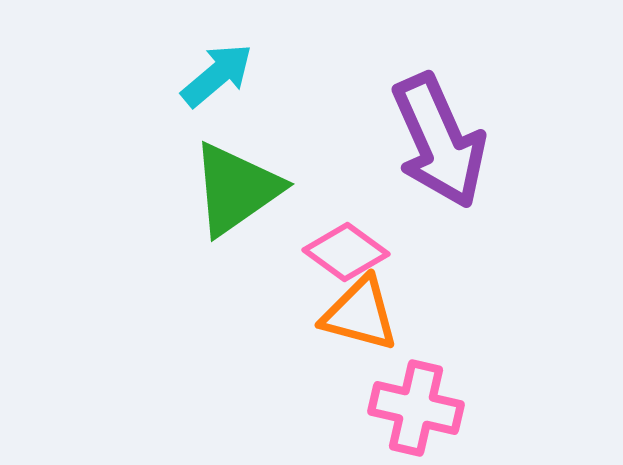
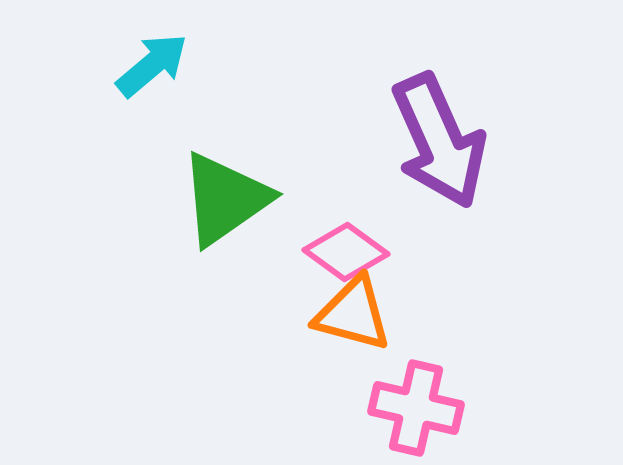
cyan arrow: moved 65 px left, 10 px up
green triangle: moved 11 px left, 10 px down
orange triangle: moved 7 px left
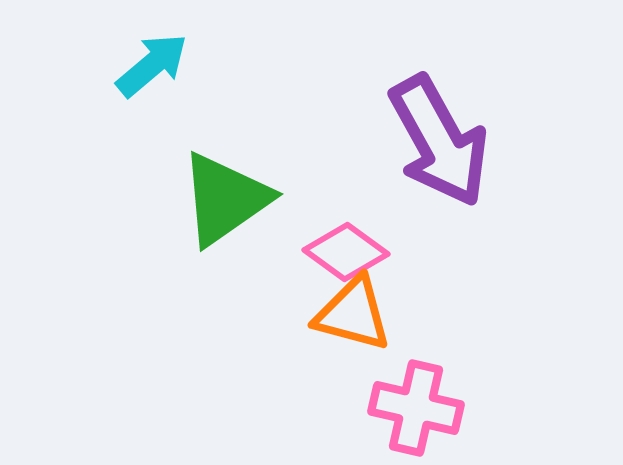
purple arrow: rotated 5 degrees counterclockwise
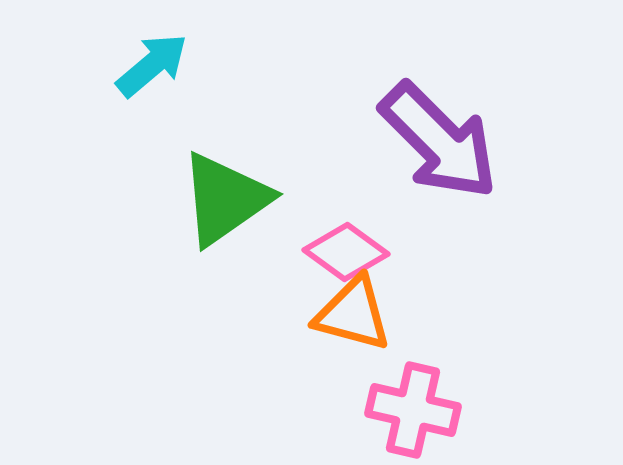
purple arrow: rotated 16 degrees counterclockwise
pink cross: moved 3 px left, 2 px down
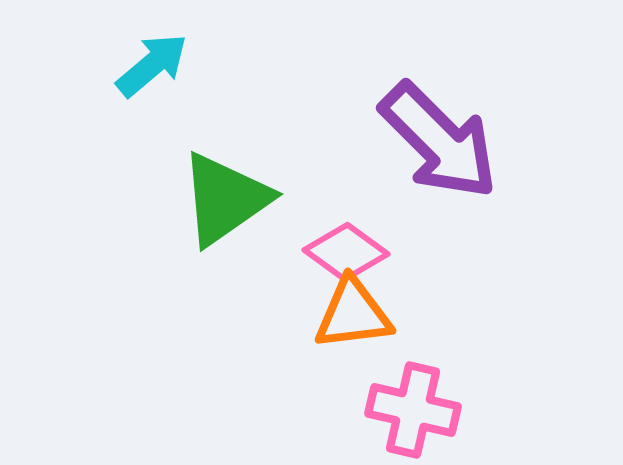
orange triangle: rotated 22 degrees counterclockwise
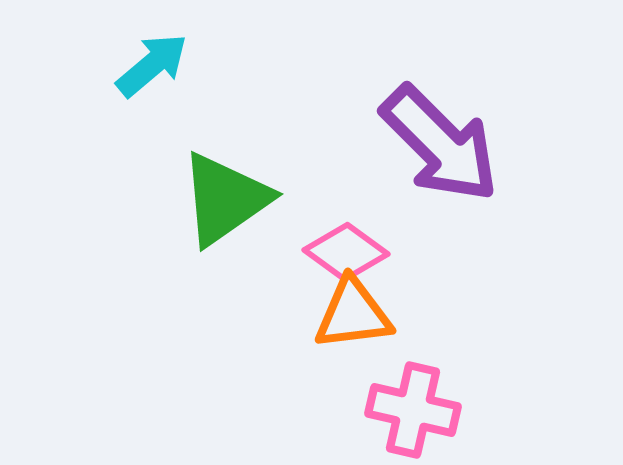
purple arrow: moved 1 px right, 3 px down
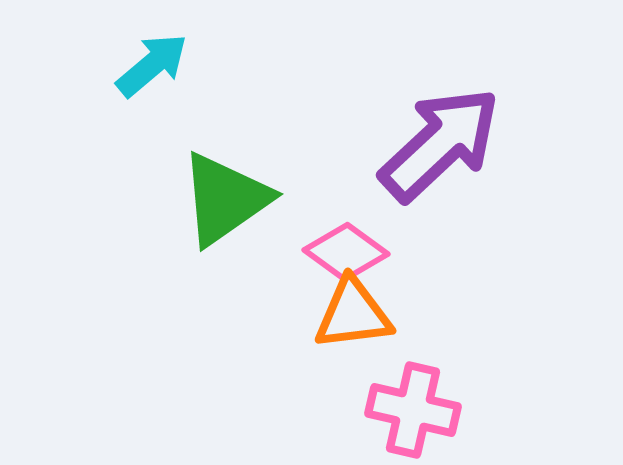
purple arrow: rotated 88 degrees counterclockwise
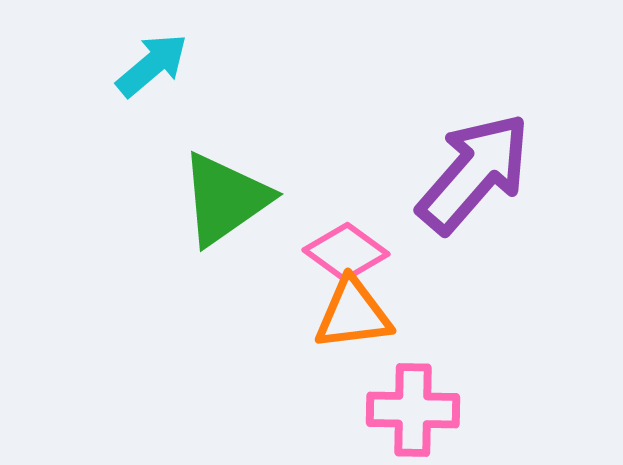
purple arrow: moved 34 px right, 29 px down; rotated 6 degrees counterclockwise
pink cross: rotated 12 degrees counterclockwise
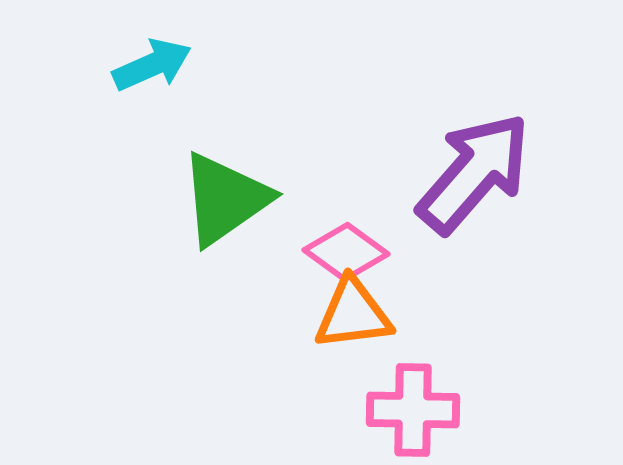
cyan arrow: rotated 16 degrees clockwise
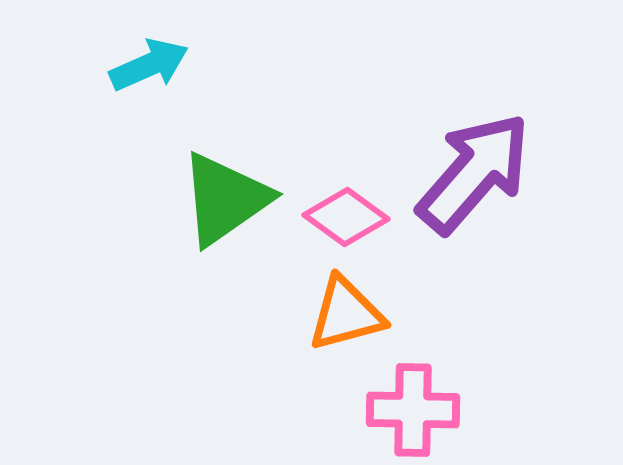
cyan arrow: moved 3 px left
pink diamond: moved 35 px up
orange triangle: moved 7 px left; rotated 8 degrees counterclockwise
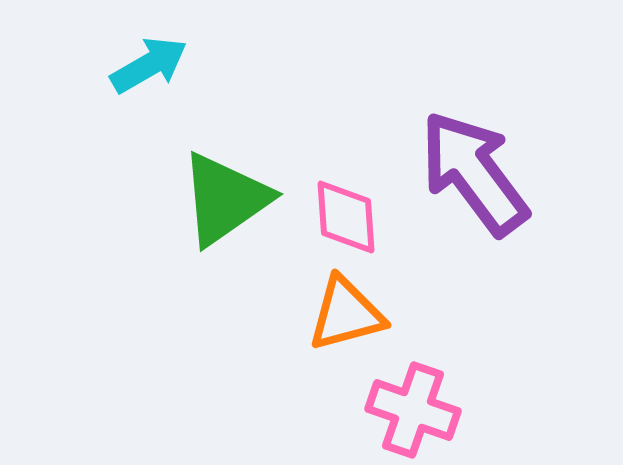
cyan arrow: rotated 6 degrees counterclockwise
purple arrow: rotated 78 degrees counterclockwise
pink diamond: rotated 50 degrees clockwise
pink cross: rotated 18 degrees clockwise
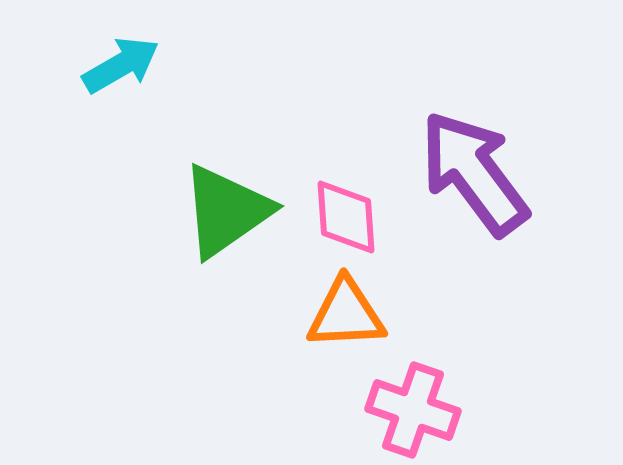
cyan arrow: moved 28 px left
green triangle: moved 1 px right, 12 px down
orange triangle: rotated 12 degrees clockwise
